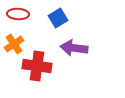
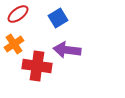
red ellipse: rotated 40 degrees counterclockwise
purple arrow: moved 7 px left, 2 px down
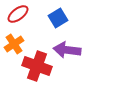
red cross: rotated 12 degrees clockwise
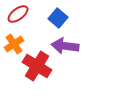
blue square: rotated 18 degrees counterclockwise
purple arrow: moved 2 px left, 4 px up
red cross: rotated 12 degrees clockwise
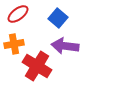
orange cross: rotated 24 degrees clockwise
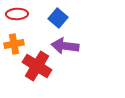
red ellipse: moved 1 px left; rotated 35 degrees clockwise
